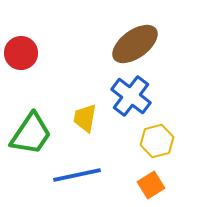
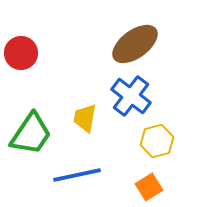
orange square: moved 2 px left, 2 px down
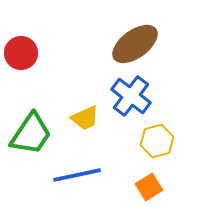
yellow trapezoid: rotated 124 degrees counterclockwise
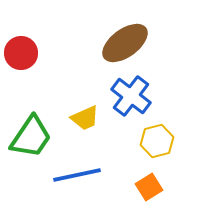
brown ellipse: moved 10 px left, 1 px up
green trapezoid: moved 3 px down
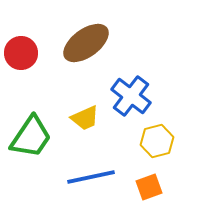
brown ellipse: moved 39 px left
blue line: moved 14 px right, 2 px down
orange square: rotated 12 degrees clockwise
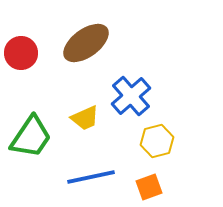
blue cross: rotated 12 degrees clockwise
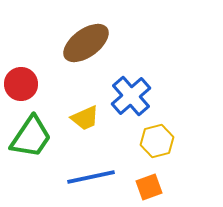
red circle: moved 31 px down
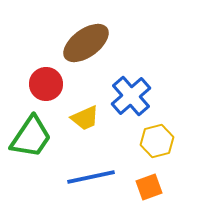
red circle: moved 25 px right
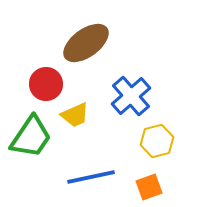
yellow trapezoid: moved 10 px left, 3 px up
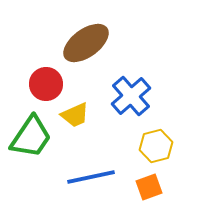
yellow hexagon: moved 1 px left, 5 px down
